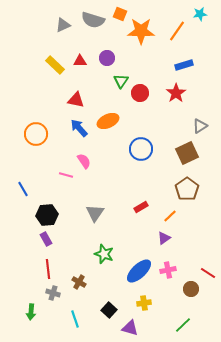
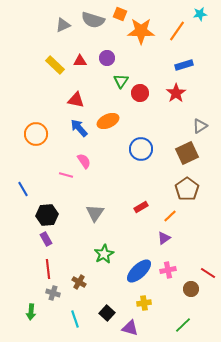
green star at (104, 254): rotated 24 degrees clockwise
black square at (109, 310): moved 2 px left, 3 px down
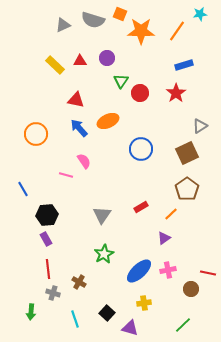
gray triangle at (95, 213): moved 7 px right, 2 px down
orange line at (170, 216): moved 1 px right, 2 px up
red line at (208, 273): rotated 21 degrees counterclockwise
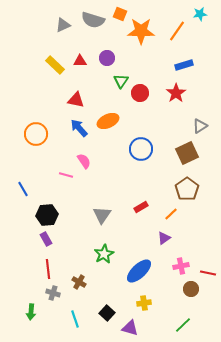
pink cross at (168, 270): moved 13 px right, 4 px up
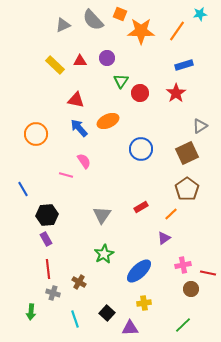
gray semicircle at (93, 20): rotated 30 degrees clockwise
pink cross at (181, 266): moved 2 px right, 1 px up
purple triangle at (130, 328): rotated 18 degrees counterclockwise
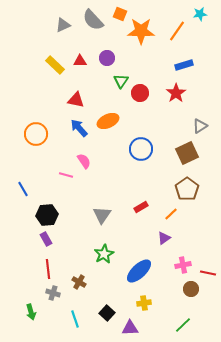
green arrow at (31, 312): rotated 21 degrees counterclockwise
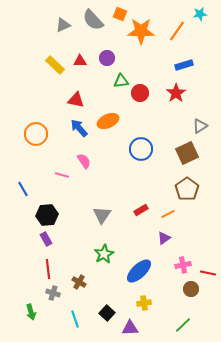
green triangle at (121, 81): rotated 49 degrees clockwise
pink line at (66, 175): moved 4 px left
red rectangle at (141, 207): moved 3 px down
orange line at (171, 214): moved 3 px left; rotated 16 degrees clockwise
